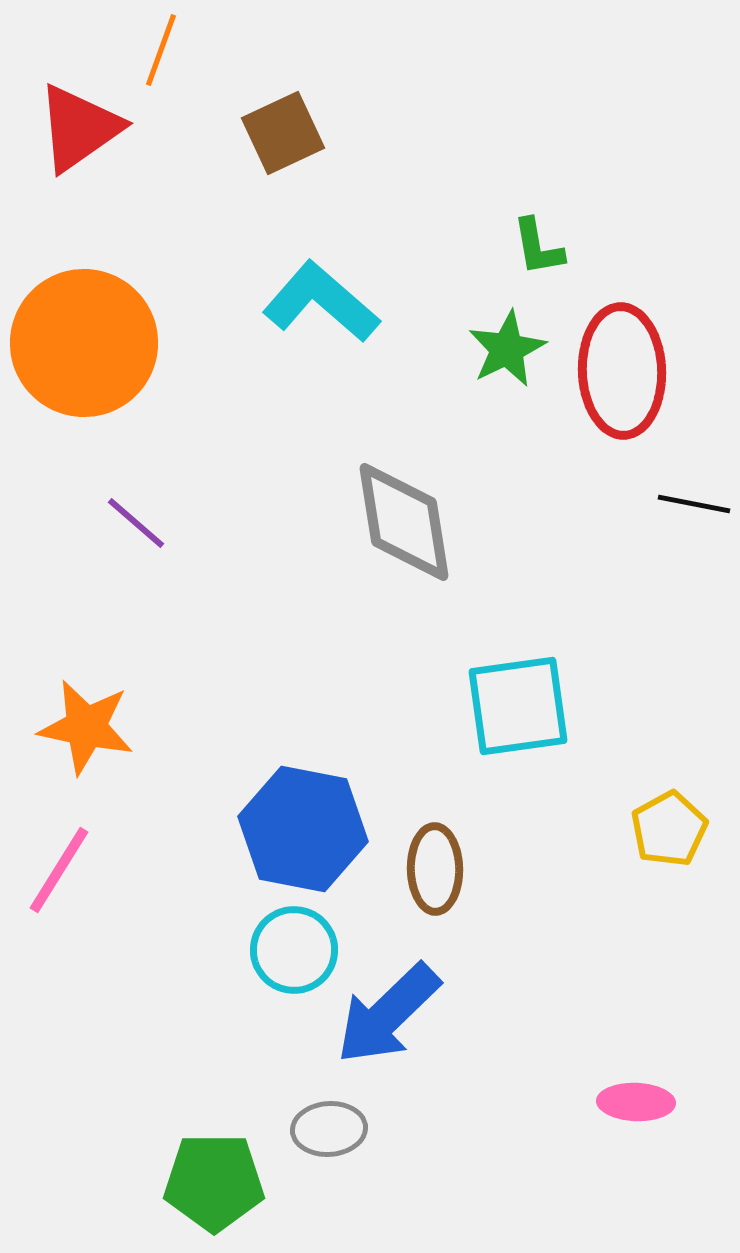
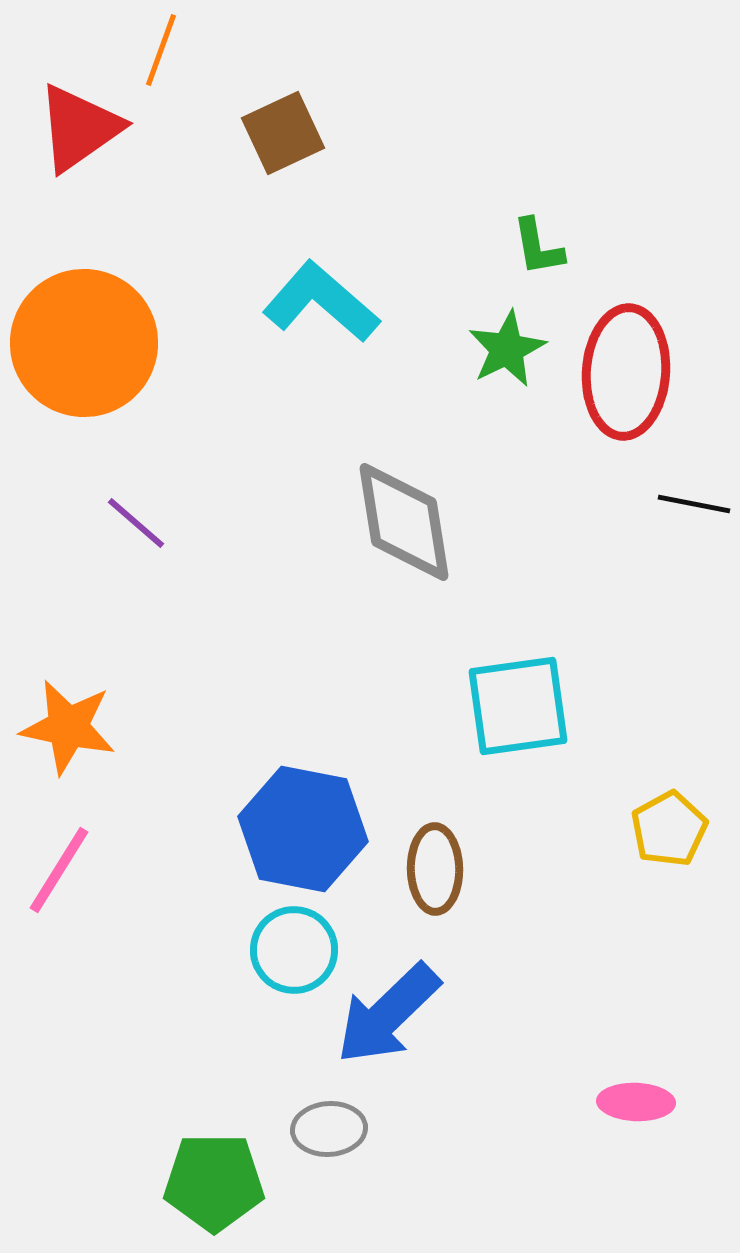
red ellipse: moved 4 px right, 1 px down; rotated 6 degrees clockwise
orange star: moved 18 px left
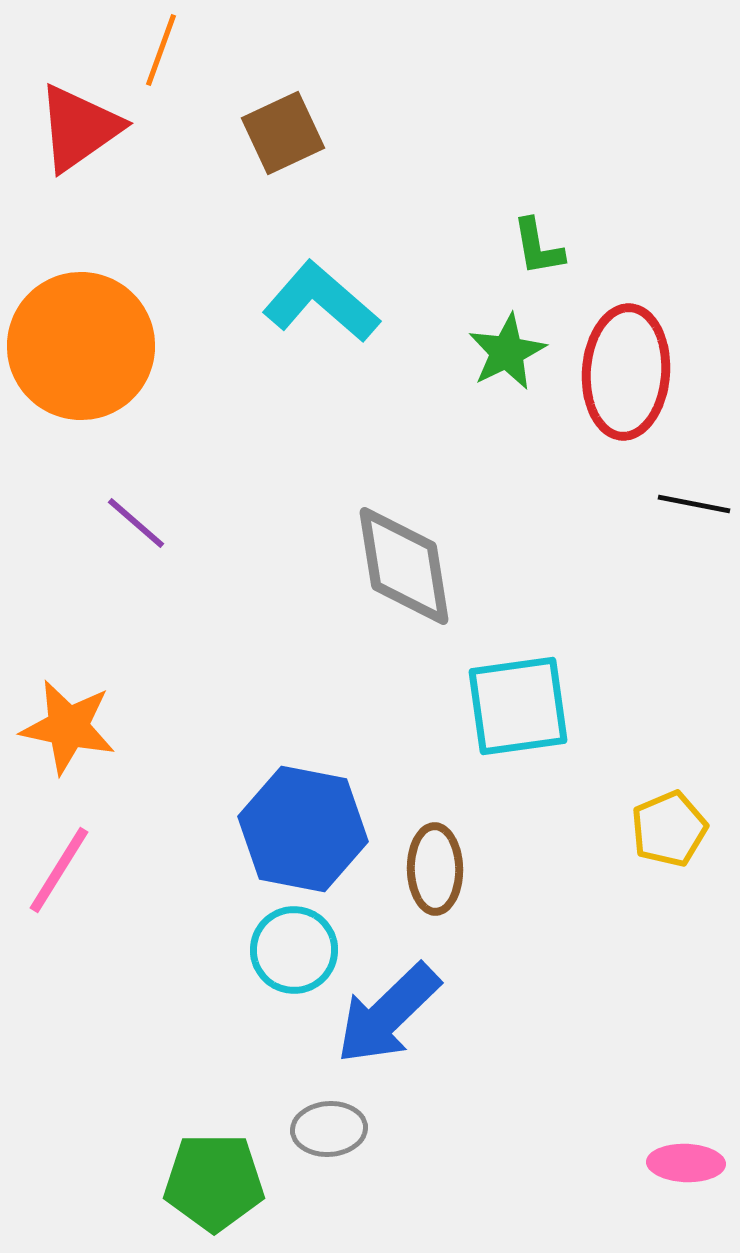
orange circle: moved 3 px left, 3 px down
green star: moved 3 px down
gray diamond: moved 44 px down
yellow pentagon: rotated 6 degrees clockwise
pink ellipse: moved 50 px right, 61 px down
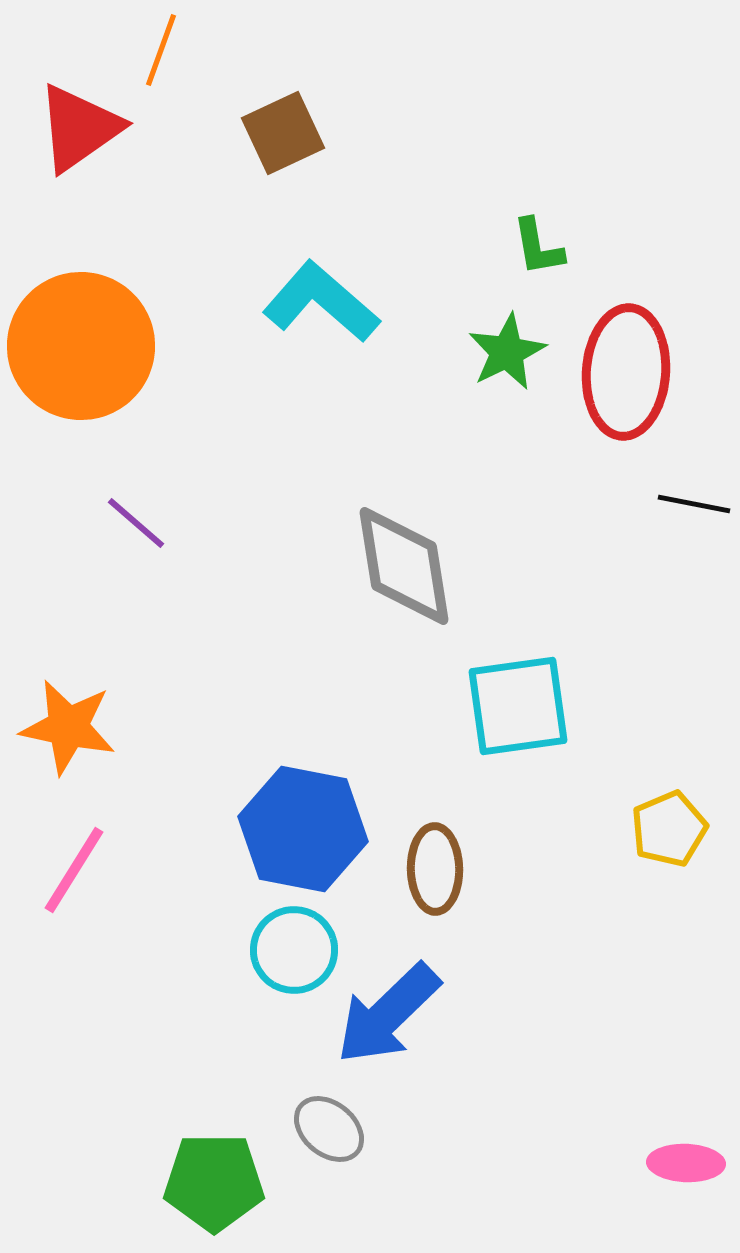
pink line: moved 15 px right
gray ellipse: rotated 44 degrees clockwise
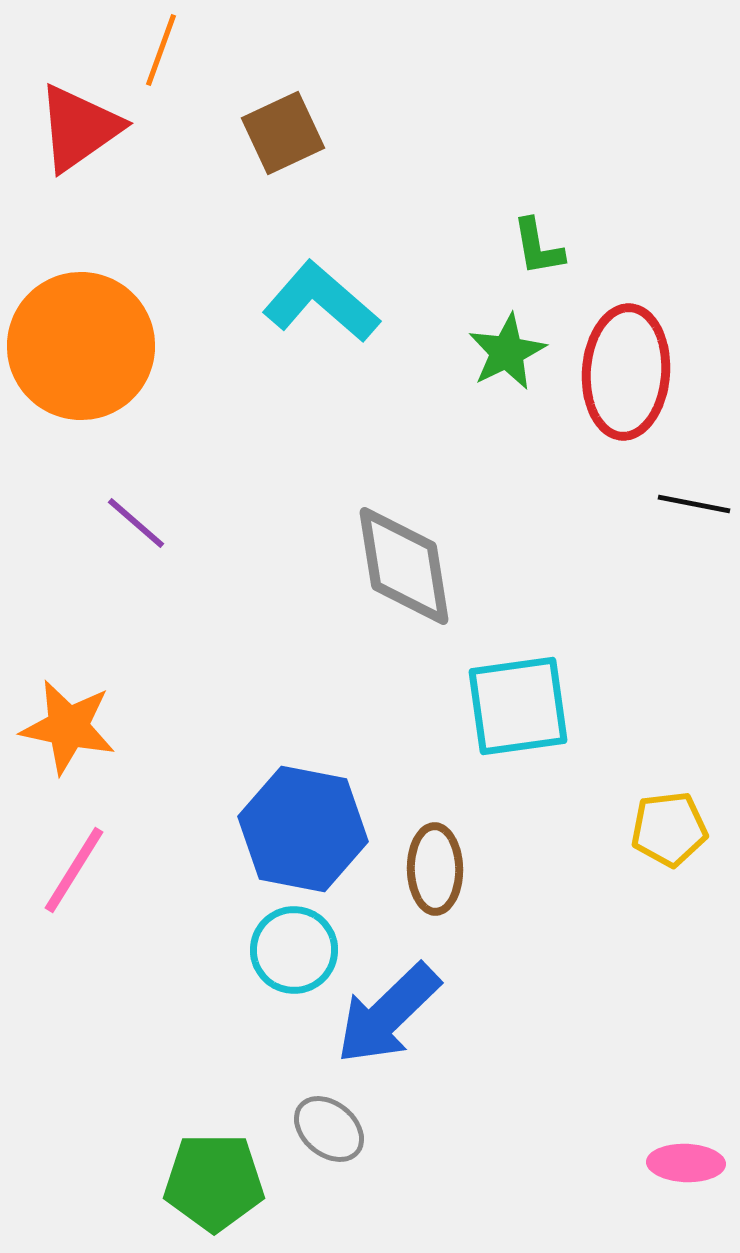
yellow pentagon: rotated 16 degrees clockwise
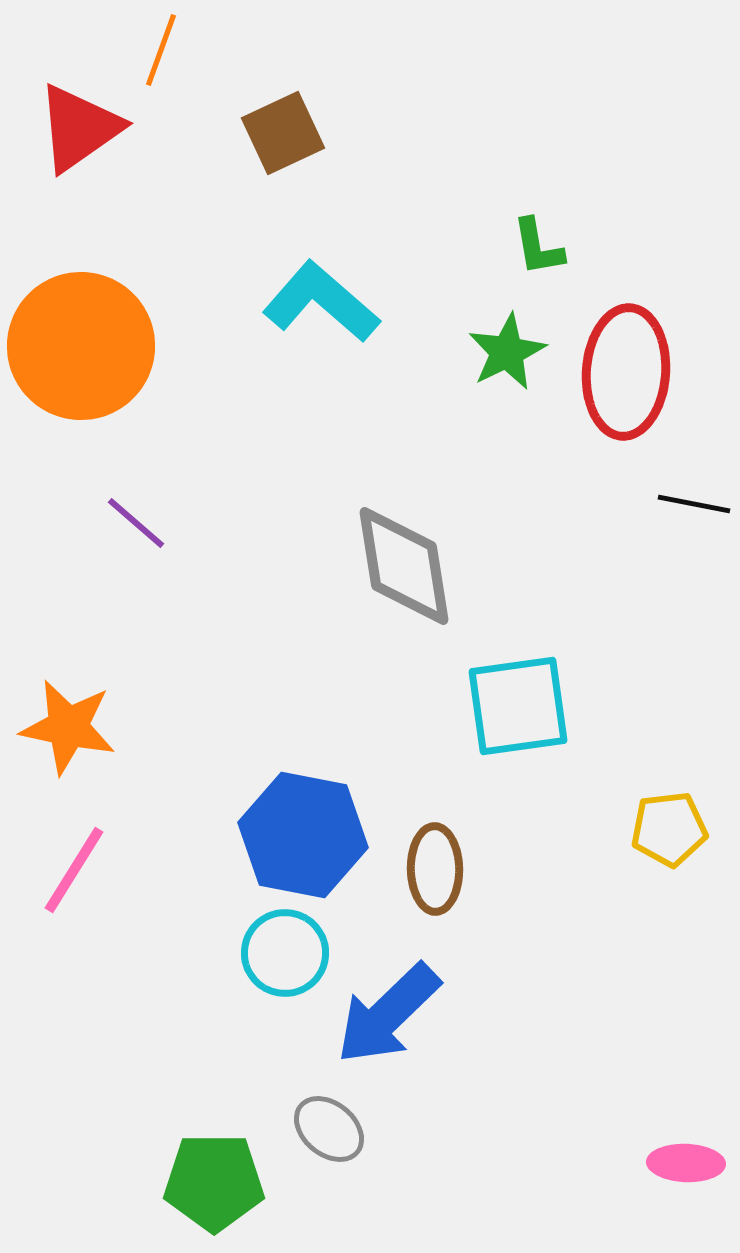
blue hexagon: moved 6 px down
cyan circle: moved 9 px left, 3 px down
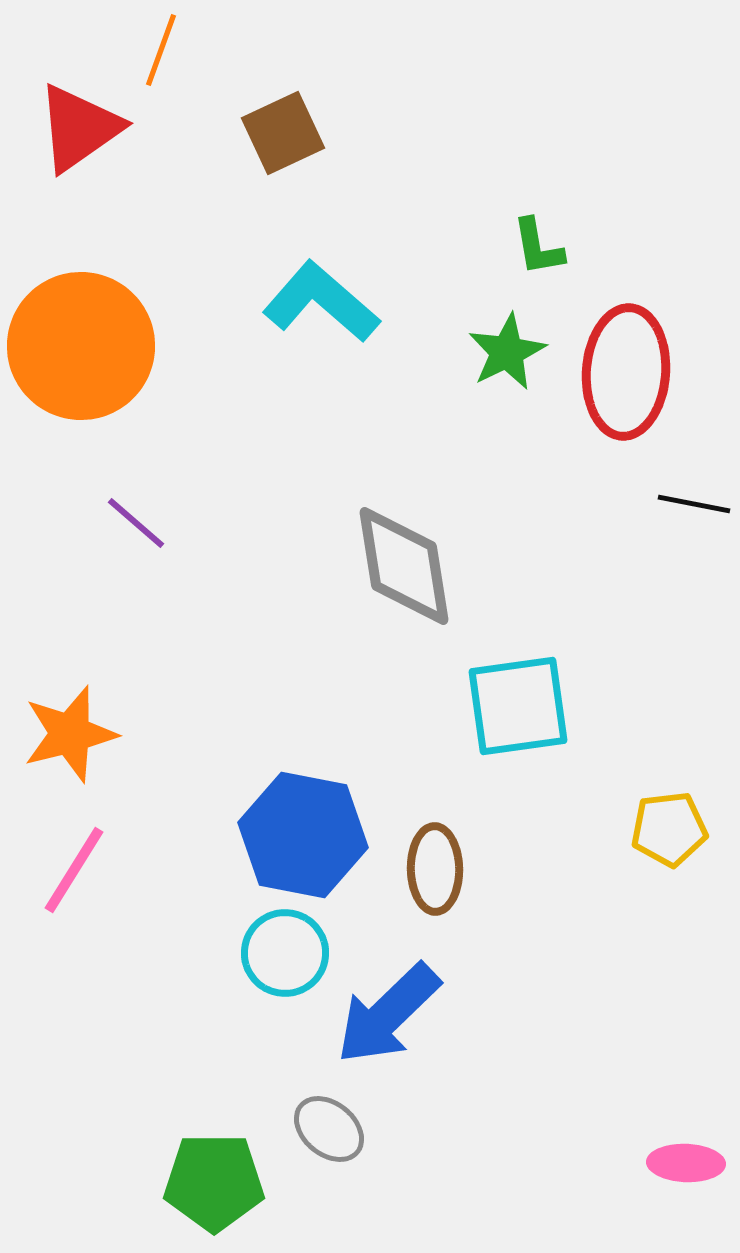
orange star: moved 2 px right, 7 px down; rotated 26 degrees counterclockwise
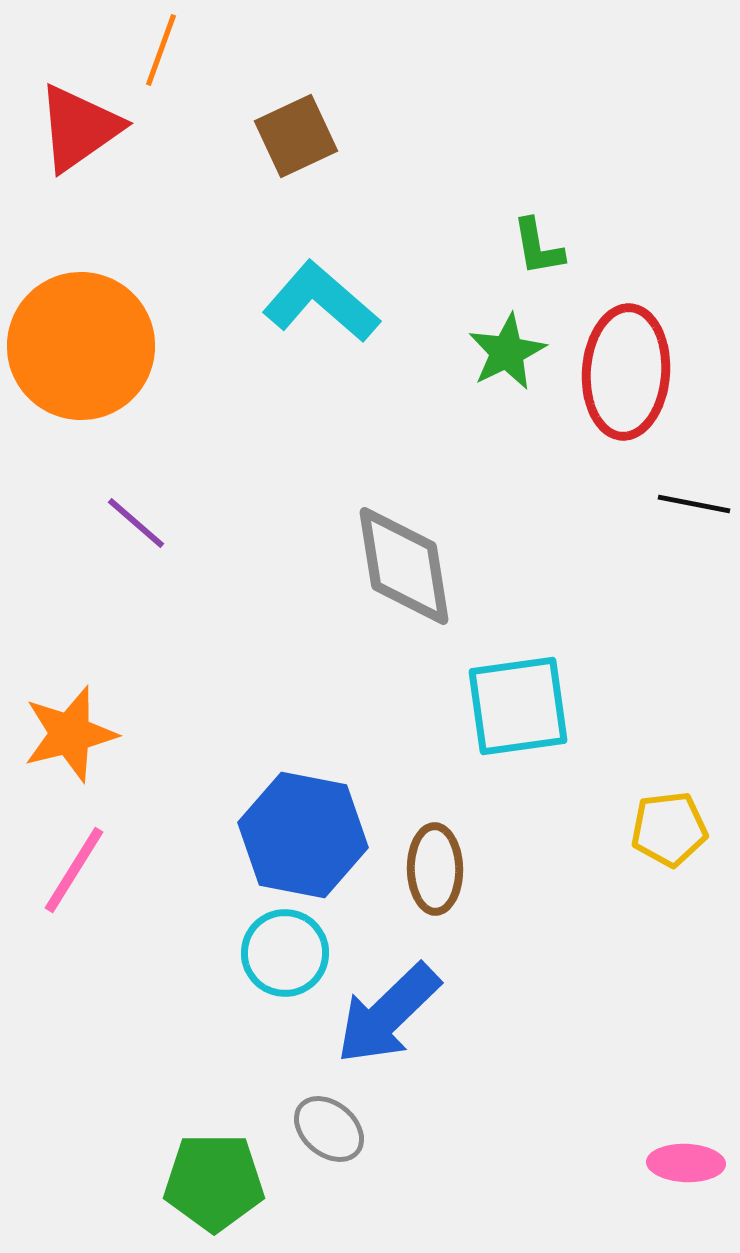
brown square: moved 13 px right, 3 px down
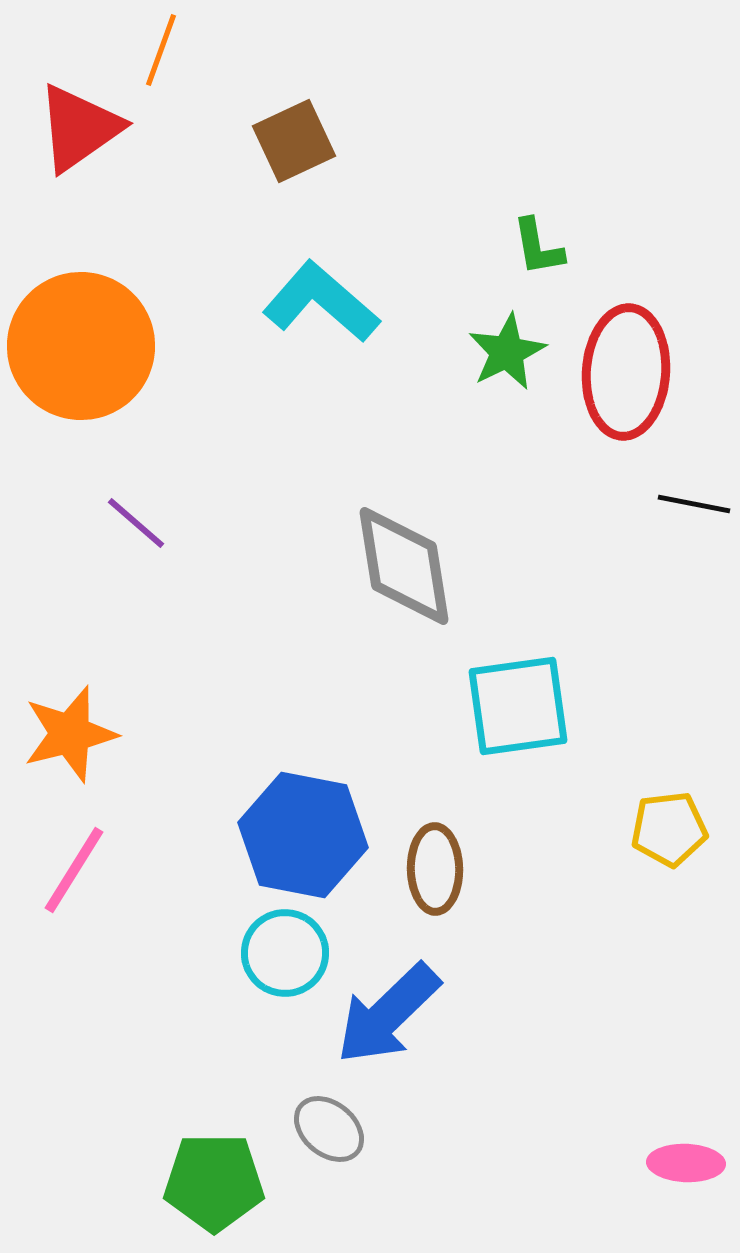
brown square: moved 2 px left, 5 px down
